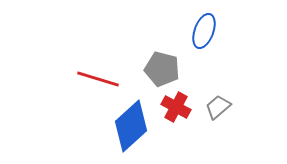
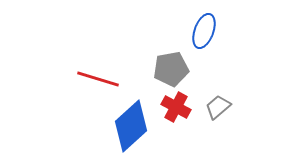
gray pentagon: moved 9 px right; rotated 24 degrees counterclockwise
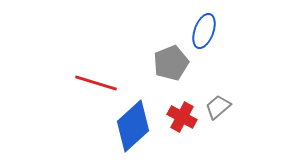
gray pentagon: moved 6 px up; rotated 12 degrees counterclockwise
red line: moved 2 px left, 4 px down
red cross: moved 6 px right, 10 px down
blue diamond: moved 2 px right
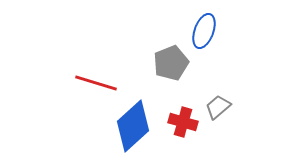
red cross: moved 1 px right, 5 px down; rotated 12 degrees counterclockwise
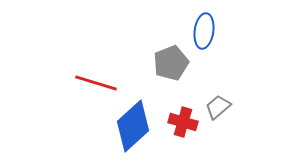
blue ellipse: rotated 12 degrees counterclockwise
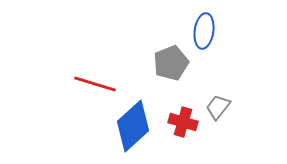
red line: moved 1 px left, 1 px down
gray trapezoid: rotated 12 degrees counterclockwise
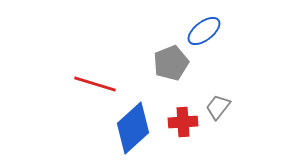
blue ellipse: rotated 44 degrees clockwise
red cross: rotated 20 degrees counterclockwise
blue diamond: moved 2 px down
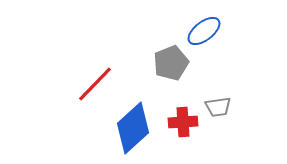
red line: rotated 63 degrees counterclockwise
gray trapezoid: rotated 136 degrees counterclockwise
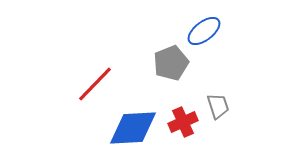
gray trapezoid: moved 1 px up; rotated 100 degrees counterclockwise
red cross: rotated 20 degrees counterclockwise
blue diamond: rotated 39 degrees clockwise
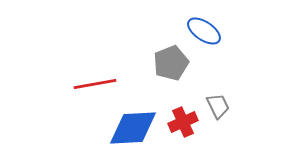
blue ellipse: rotated 72 degrees clockwise
red line: rotated 36 degrees clockwise
gray trapezoid: rotated 8 degrees counterclockwise
